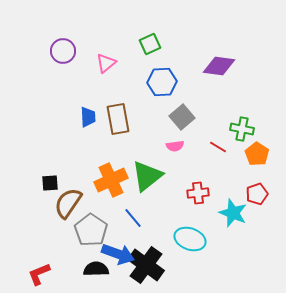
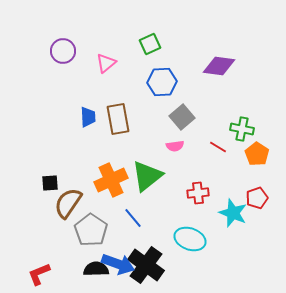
red pentagon: moved 4 px down
blue arrow: moved 10 px down
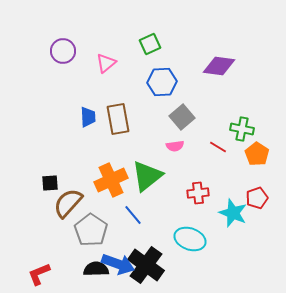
brown semicircle: rotated 8 degrees clockwise
blue line: moved 3 px up
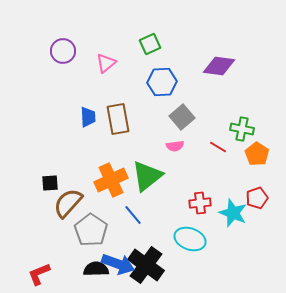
red cross: moved 2 px right, 10 px down
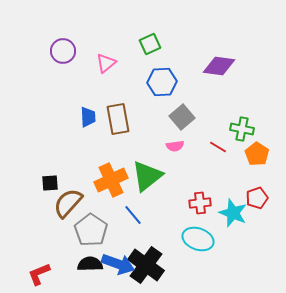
cyan ellipse: moved 8 px right
black semicircle: moved 6 px left, 5 px up
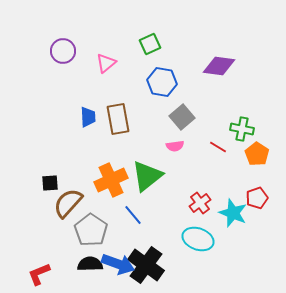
blue hexagon: rotated 12 degrees clockwise
red cross: rotated 30 degrees counterclockwise
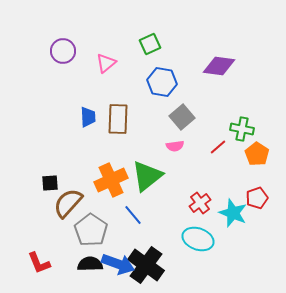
brown rectangle: rotated 12 degrees clockwise
red line: rotated 72 degrees counterclockwise
red L-shape: moved 11 px up; rotated 90 degrees counterclockwise
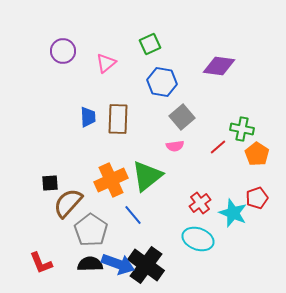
red L-shape: moved 2 px right
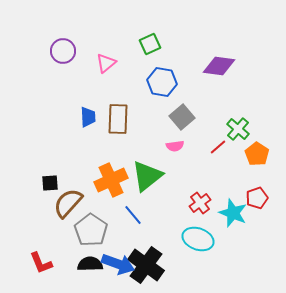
green cross: moved 4 px left; rotated 30 degrees clockwise
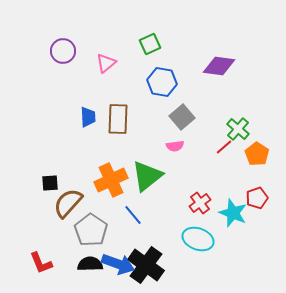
red line: moved 6 px right
